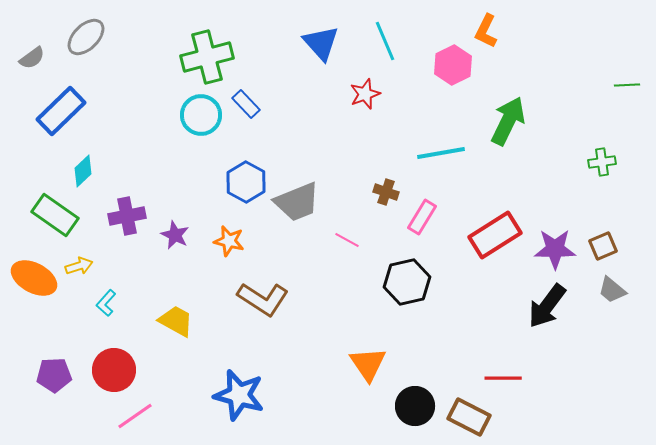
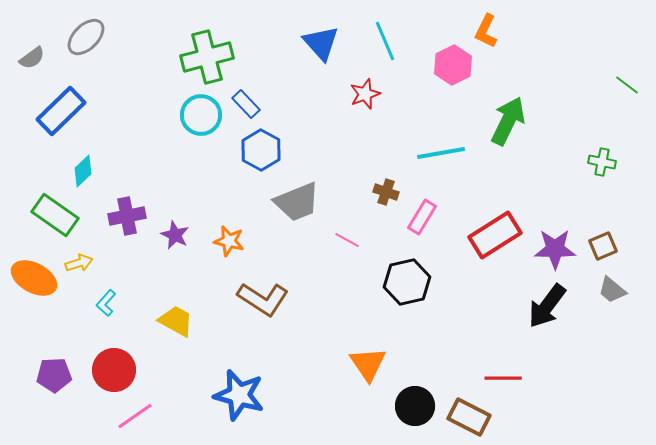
green line at (627, 85): rotated 40 degrees clockwise
green cross at (602, 162): rotated 20 degrees clockwise
blue hexagon at (246, 182): moved 15 px right, 32 px up
yellow arrow at (79, 266): moved 3 px up
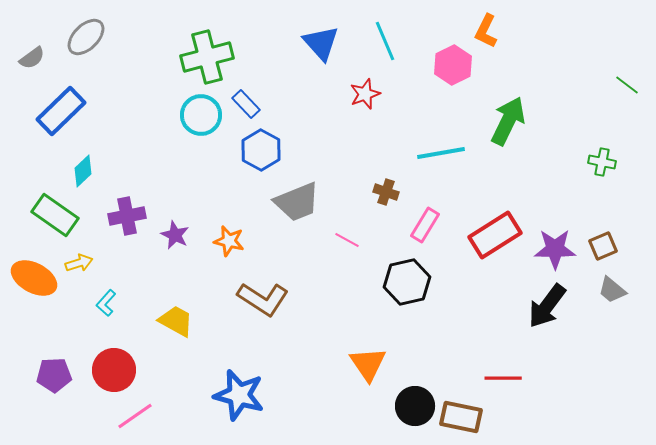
pink rectangle at (422, 217): moved 3 px right, 8 px down
brown rectangle at (469, 417): moved 8 px left; rotated 15 degrees counterclockwise
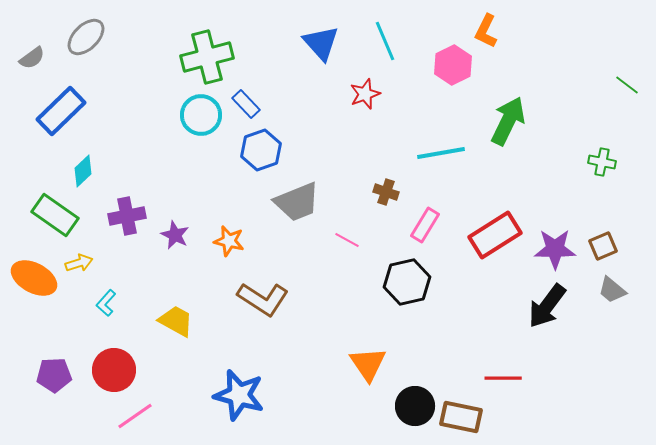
blue hexagon at (261, 150): rotated 12 degrees clockwise
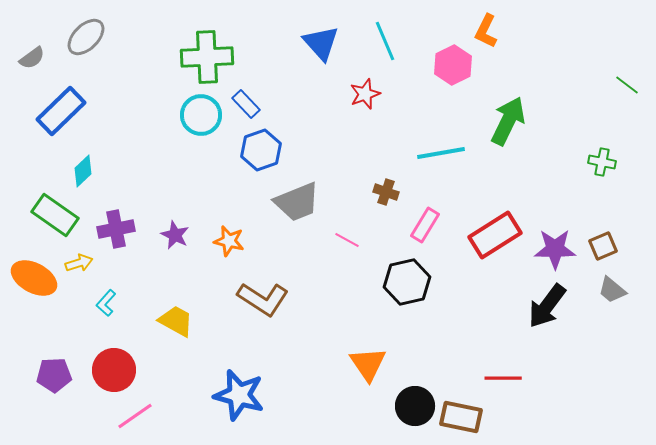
green cross at (207, 57): rotated 12 degrees clockwise
purple cross at (127, 216): moved 11 px left, 13 px down
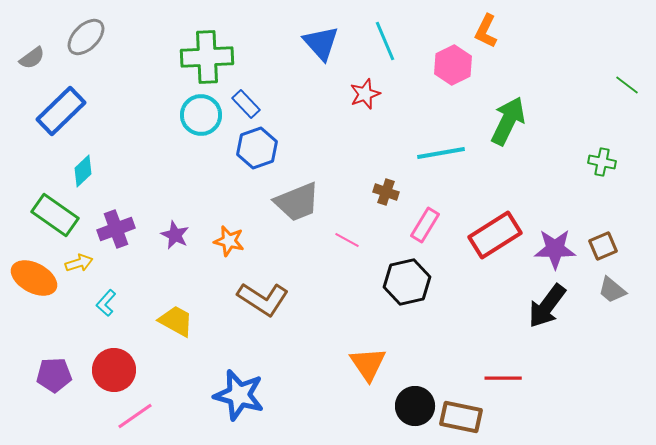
blue hexagon at (261, 150): moved 4 px left, 2 px up
purple cross at (116, 229): rotated 9 degrees counterclockwise
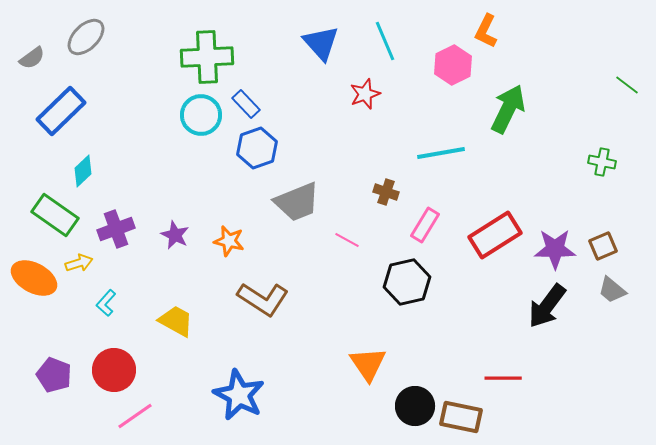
green arrow at (508, 121): moved 12 px up
purple pentagon at (54, 375): rotated 24 degrees clockwise
blue star at (239, 395): rotated 12 degrees clockwise
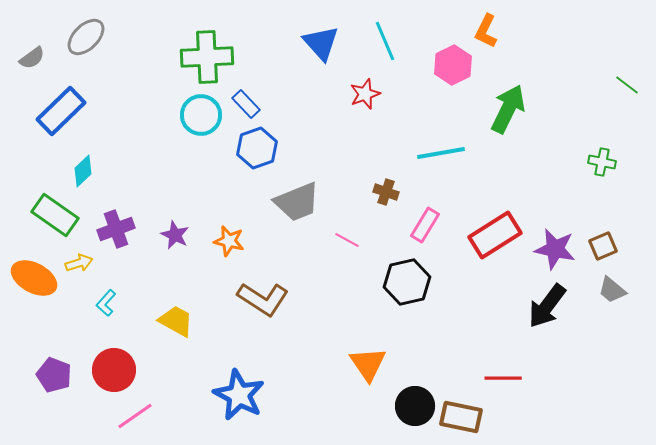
purple star at (555, 249): rotated 12 degrees clockwise
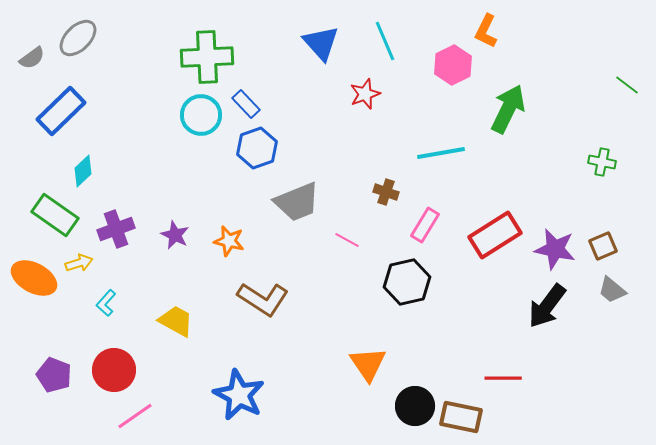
gray ellipse at (86, 37): moved 8 px left, 1 px down
